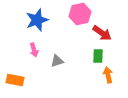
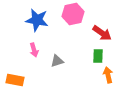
pink hexagon: moved 7 px left
blue star: rotated 30 degrees clockwise
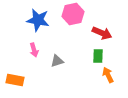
blue star: moved 1 px right
red arrow: rotated 12 degrees counterclockwise
orange arrow: rotated 14 degrees counterclockwise
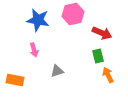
green rectangle: rotated 16 degrees counterclockwise
gray triangle: moved 10 px down
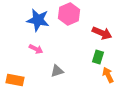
pink hexagon: moved 4 px left; rotated 10 degrees counterclockwise
pink arrow: moved 2 px right, 1 px up; rotated 48 degrees counterclockwise
green rectangle: moved 1 px down; rotated 32 degrees clockwise
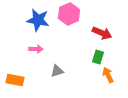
pink arrow: rotated 24 degrees counterclockwise
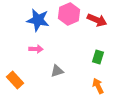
red arrow: moved 5 px left, 13 px up
orange arrow: moved 10 px left, 11 px down
orange rectangle: rotated 36 degrees clockwise
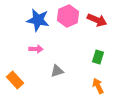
pink hexagon: moved 1 px left, 2 px down
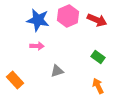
pink arrow: moved 1 px right, 3 px up
green rectangle: rotated 72 degrees counterclockwise
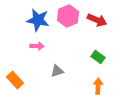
orange arrow: rotated 28 degrees clockwise
